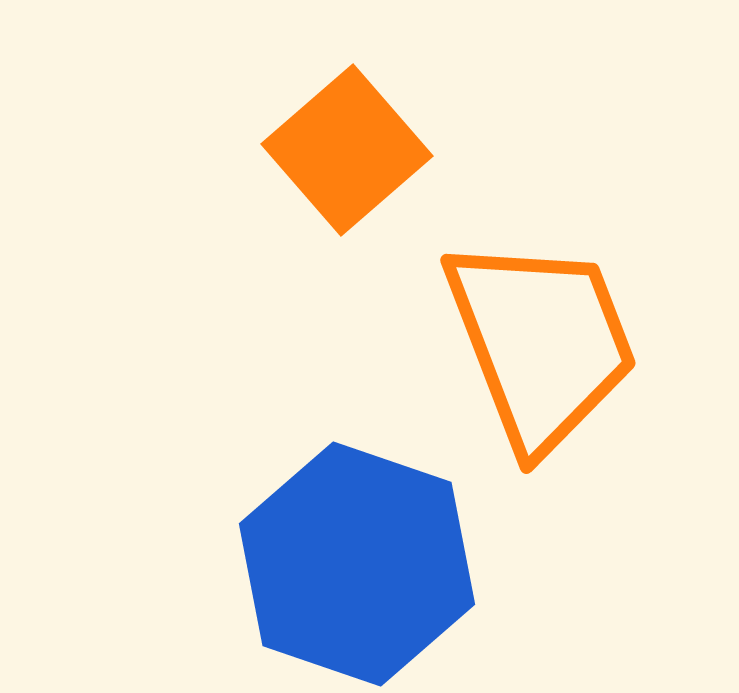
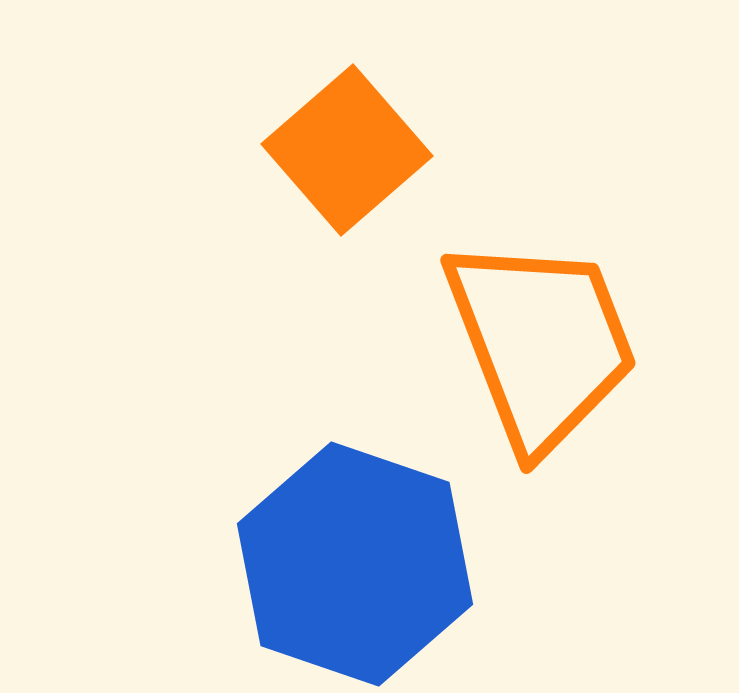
blue hexagon: moved 2 px left
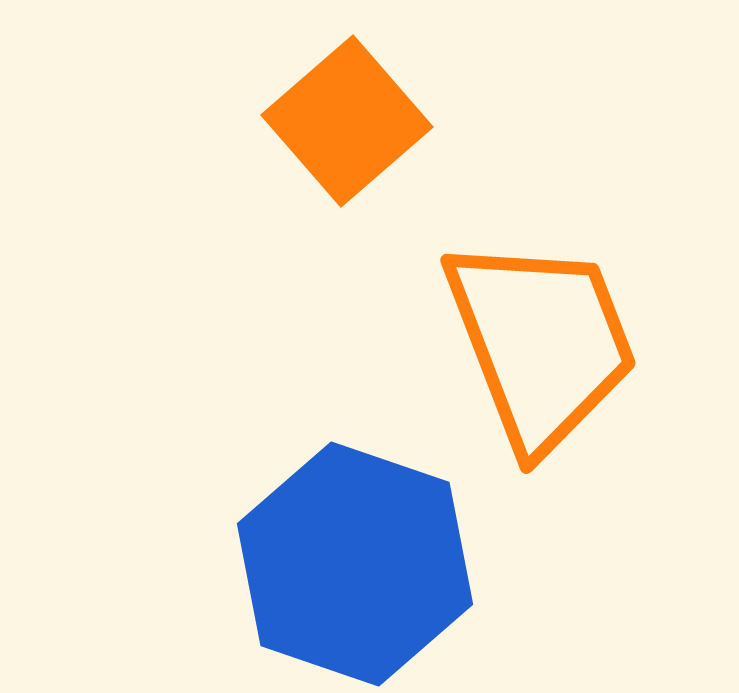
orange square: moved 29 px up
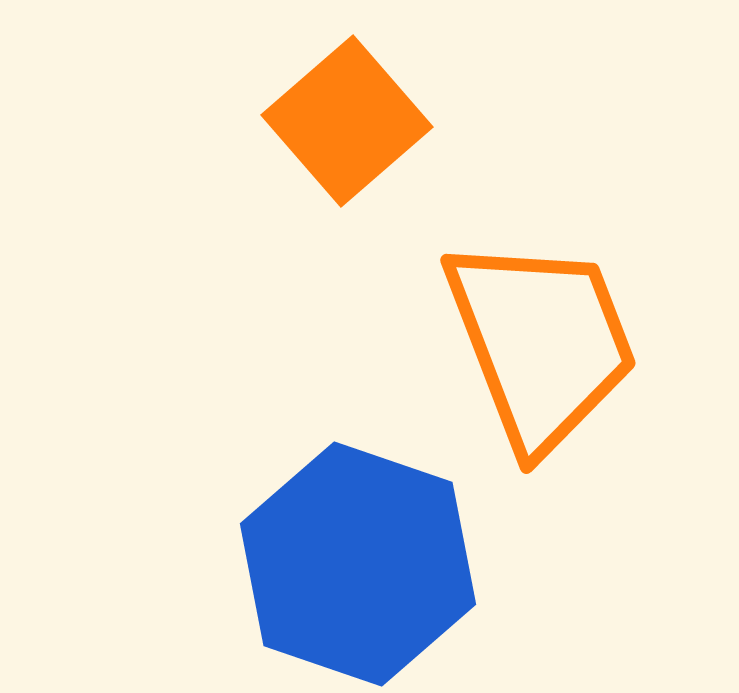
blue hexagon: moved 3 px right
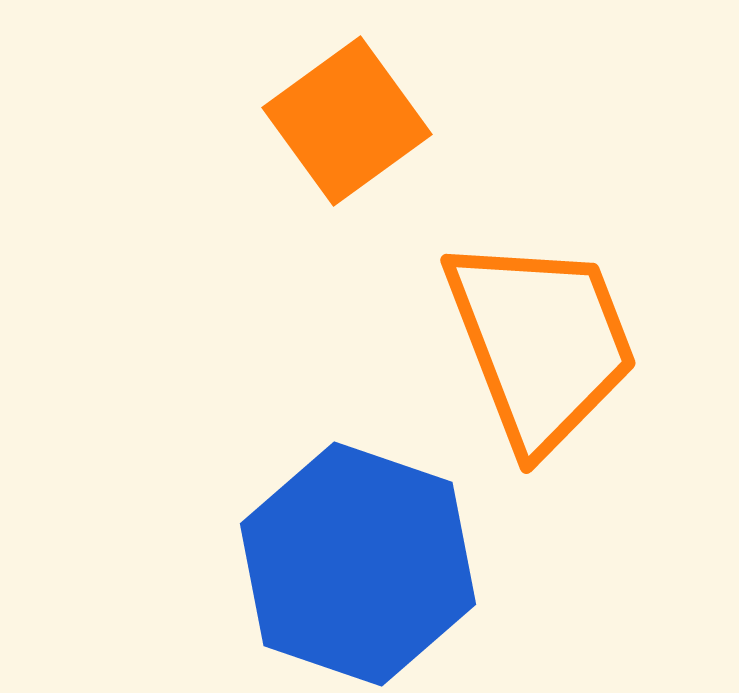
orange square: rotated 5 degrees clockwise
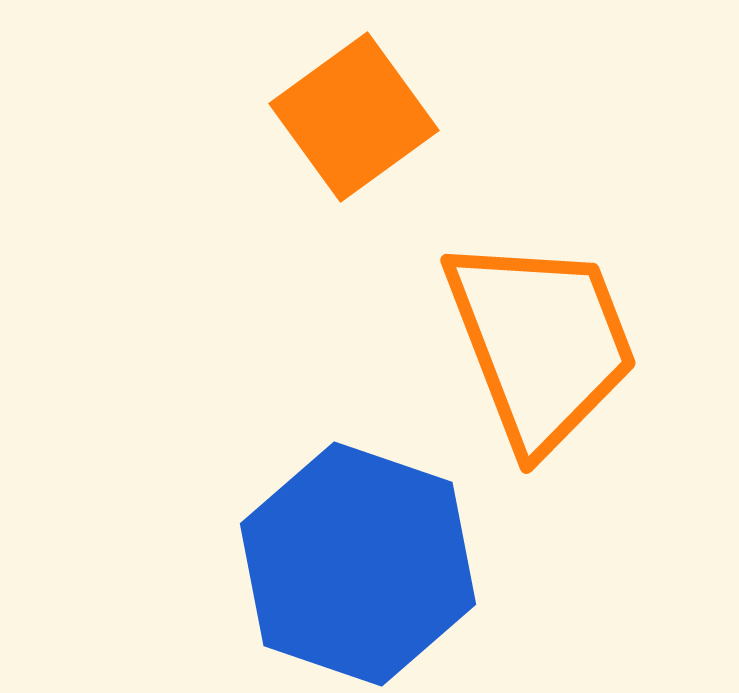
orange square: moved 7 px right, 4 px up
